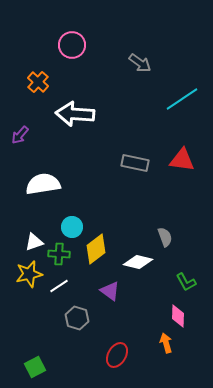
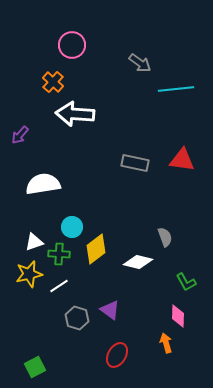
orange cross: moved 15 px right
cyan line: moved 6 px left, 10 px up; rotated 28 degrees clockwise
purple triangle: moved 19 px down
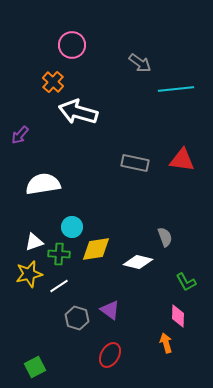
white arrow: moved 3 px right, 2 px up; rotated 12 degrees clockwise
yellow diamond: rotated 28 degrees clockwise
red ellipse: moved 7 px left
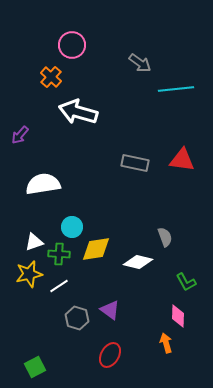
orange cross: moved 2 px left, 5 px up
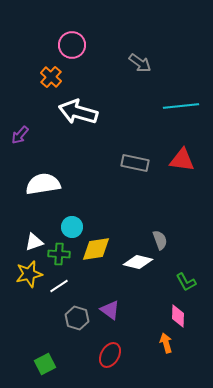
cyan line: moved 5 px right, 17 px down
gray semicircle: moved 5 px left, 3 px down
green square: moved 10 px right, 3 px up
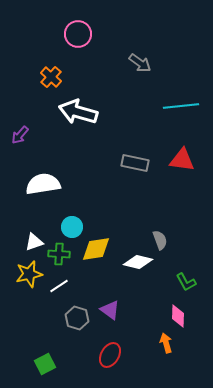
pink circle: moved 6 px right, 11 px up
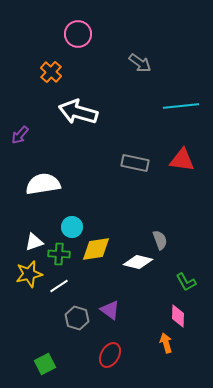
orange cross: moved 5 px up
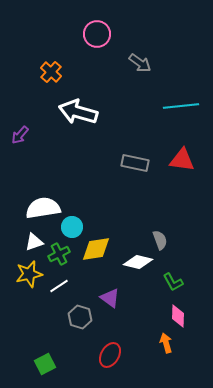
pink circle: moved 19 px right
white semicircle: moved 24 px down
green cross: rotated 30 degrees counterclockwise
green L-shape: moved 13 px left
purple triangle: moved 12 px up
gray hexagon: moved 3 px right, 1 px up
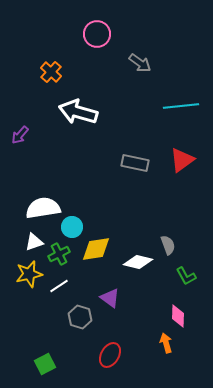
red triangle: rotated 44 degrees counterclockwise
gray semicircle: moved 8 px right, 5 px down
green L-shape: moved 13 px right, 6 px up
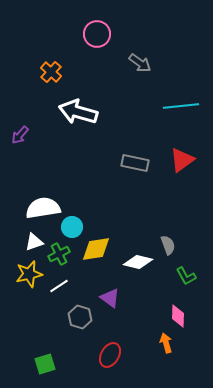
green square: rotated 10 degrees clockwise
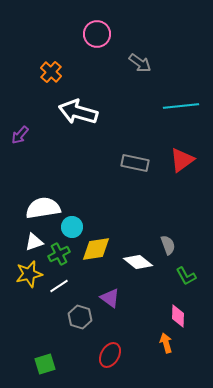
white diamond: rotated 24 degrees clockwise
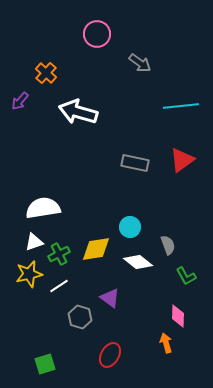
orange cross: moved 5 px left, 1 px down
purple arrow: moved 34 px up
cyan circle: moved 58 px right
